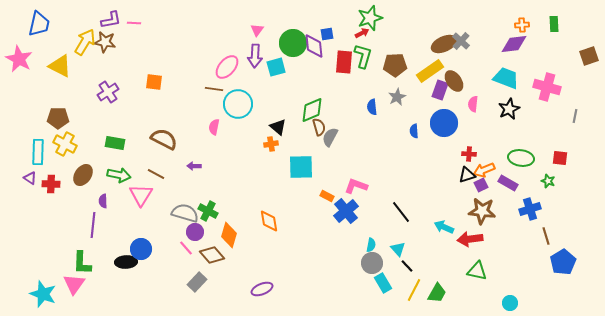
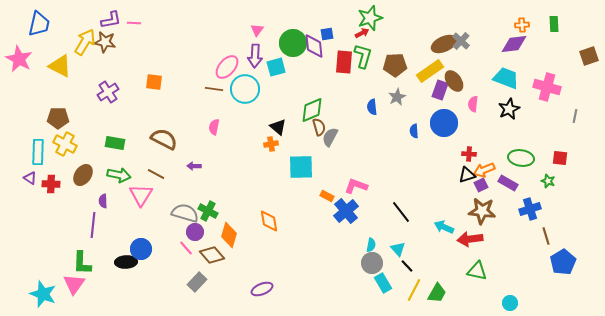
cyan circle at (238, 104): moved 7 px right, 15 px up
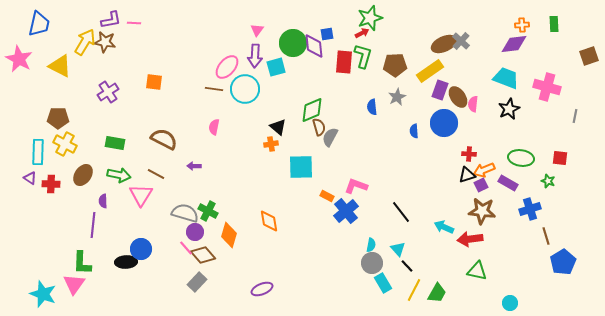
brown ellipse at (454, 81): moved 4 px right, 16 px down
brown diamond at (212, 255): moved 9 px left
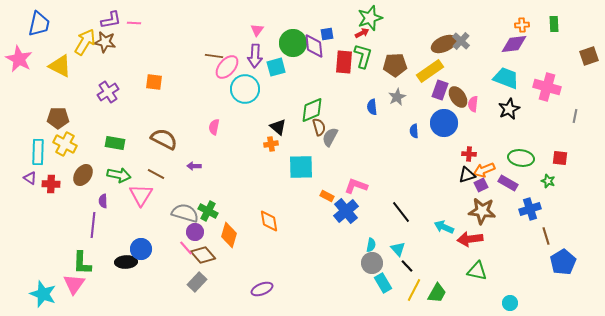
brown line at (214, 89): moved 33 px up
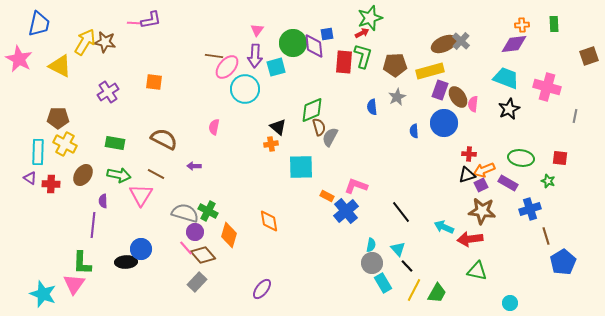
purple L-shape at (111, 20): moved 40 px right
yellow rectangle at (430, 71): rotated 20 degrees clockwise
purple ellipse at (262, 289): rotated 30 degrees counterclockwise
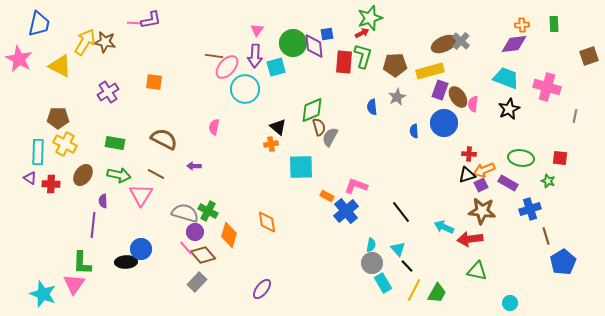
orange diamond at (269, 221): moved 2 px left, 1 px down
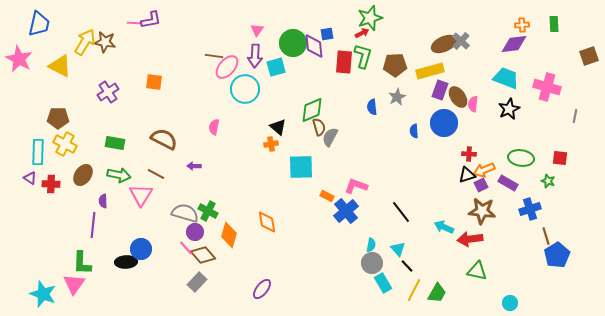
blue pentagon at (563, 262): moved 6 px left, 7 px up
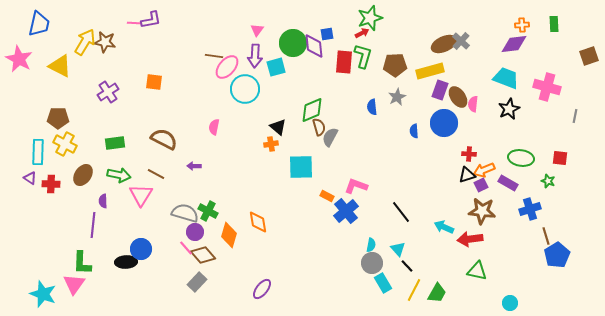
green rectangle at (115, 143): rotated 18 degrees counterclockwise
orange diamond at (267, 222): moved 9 px left
